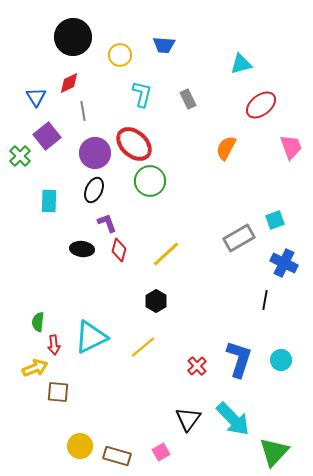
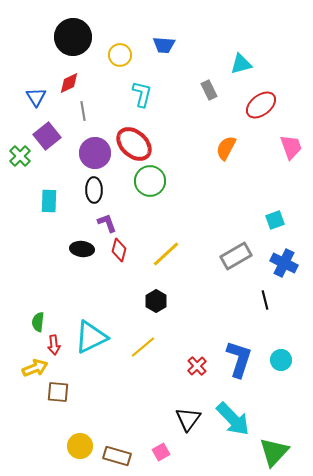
gray rectangle at (188, 99): moved 21 px right, 9 px up
black ellipse at (94, 190): rotated 25 degrees counterclockwise
gray rectangle at (239, 238): moved 3 px left, 18 px down
black line at (265, 300): rotated 24 degrees counterclockwise
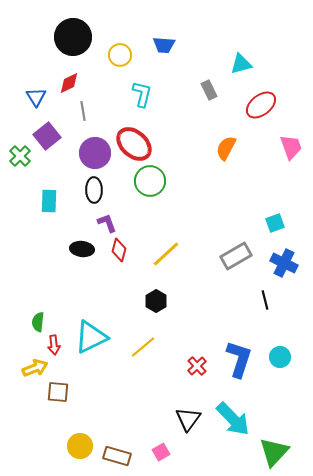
cyan square at (275, 220): moved 3 px down
cyan circle at (281, 360): moved 1 px left, 3 px up
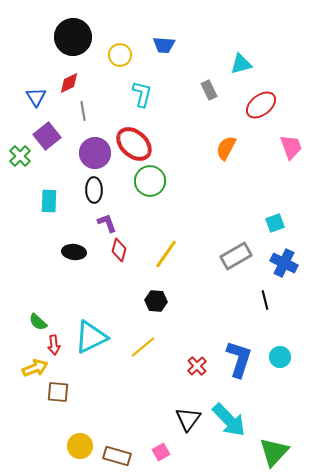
black ellipse at (82, 249): moved 8 px left, 3 px down
yellow line at (166, 254): rotated 12 degrees counterclockwise
black hexagon at (156, 301): rotated 25 degrees counterclockwise
green semicircle at (38, 322): rotated 54 degrees counterclockwise
cyan arrow at (233, 419): moved 4 px left, 1 px down
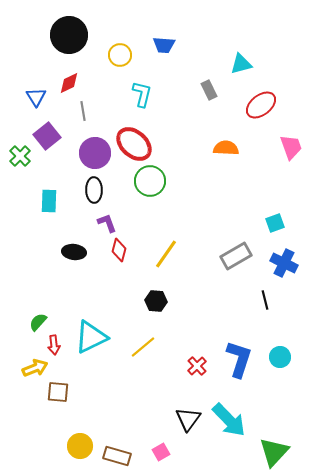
black circle at (73, 37): moved 4 px left, 2 px up
orange semicircle at (226, 148): rotated 65 degrees clockwise
green semicircle at (38, 322): rotated 90 degrees clockwise
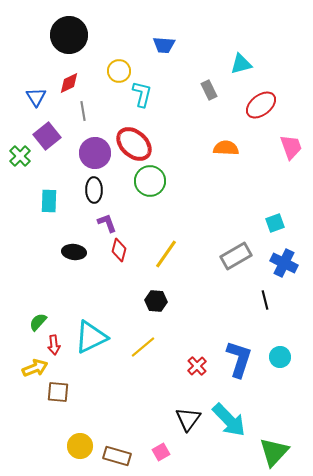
yellow circle at (120, 55): moved 1 px left, 16 px down
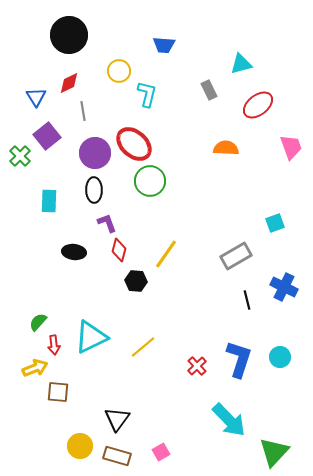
cyan L-shape at (142, 94): moved 5 px right
red ellipse at (261, 105): moved 3 px left
blue cross at (284, 263): moved 24 px down
black line at (265, 300): moved 18 px left
black hexagon at (156, 301): moved 20 px left, 20 px up
black triangle at (188, 419): moved 71 px left
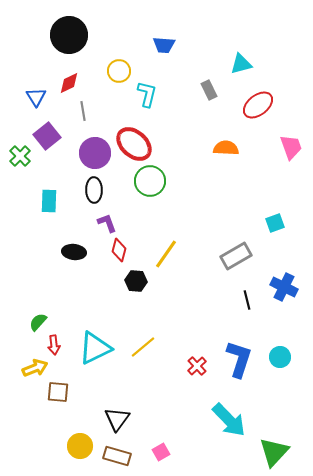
cyan triangle at (91, 337): moved 4 px right, 11 px down
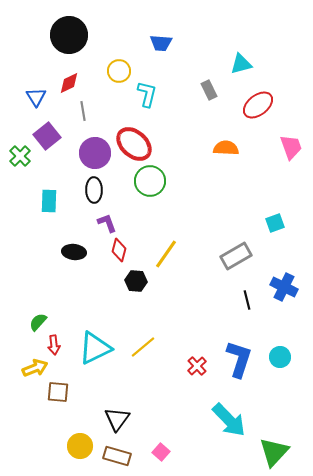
blue trapezoid at (164, 45): moved 3 px left, 2 px up
pink square at (161, 452): rotated 18 degrees counterclockwise
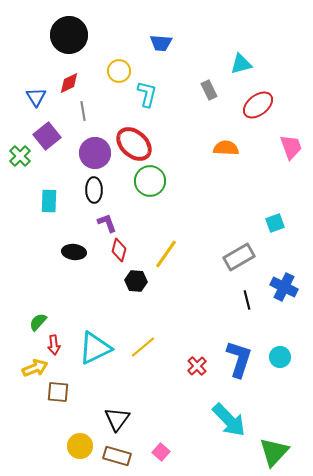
gray rectangle at (236, 256): moved 3 px right, 1 px down
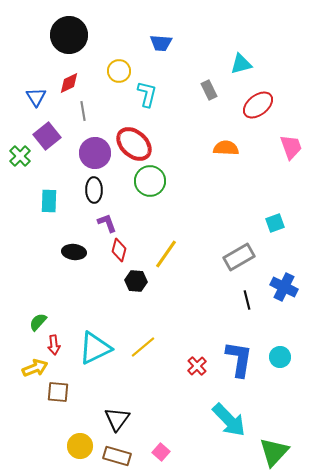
blue L-shape at (239, 359): rotated 9 degrees counterclockwise
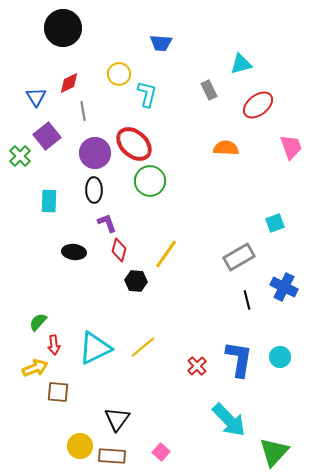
black circle at (69, 35): moved 6 px left, 7 px up
yellow circle at (119, 71): moved 3 px down
brown rectangle at (117, 456): moved 5 px left; rotated 12 degrees counterclockwise
